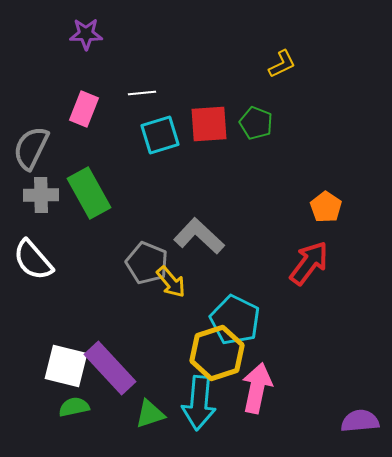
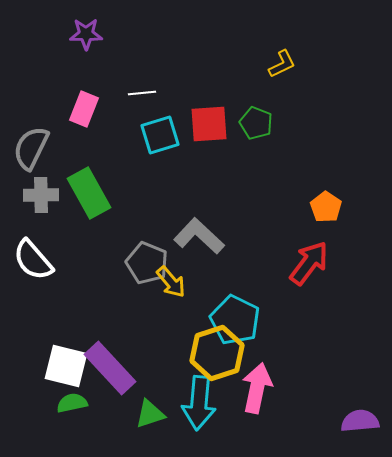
green semicircle: moved 2 px left, 4 px up
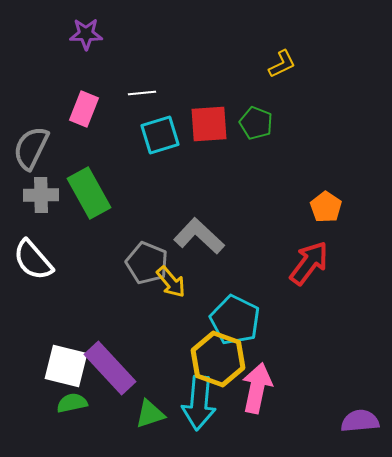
yellow hexagon: moved 1 px right, 6 px down; rotated 22 degrees counterclockwise
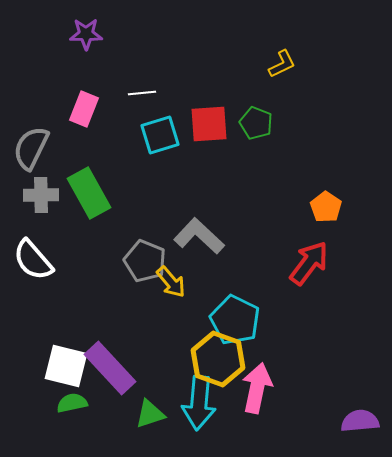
gray pentagon: moved 2 px left, 2 px up
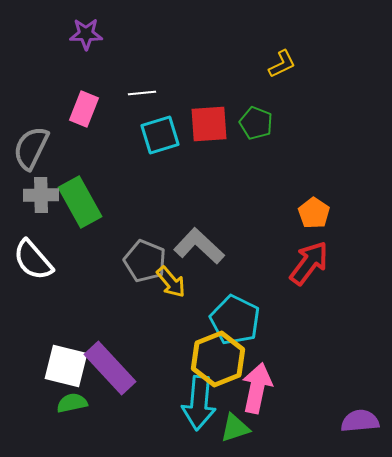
green rectangle: moved 9 px left, 9 px down
orange pentagon: moved 12 px left, 6 px down
gray L-shape: moved 10 px down
yellow hexagon: rotated 18 degrees clockwise
green triangle: moved 85 px right, 14 px down
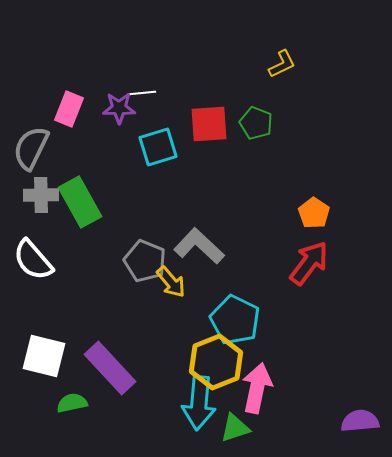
purple star: moved 33 px right, 74 px down
pink rectangle: moved 15 px left
cyan square: moved 2 px left, 12 px down
yellow hexagon: moved 2 px left, 3 px down
white square: moved 22 px left, 10 px up
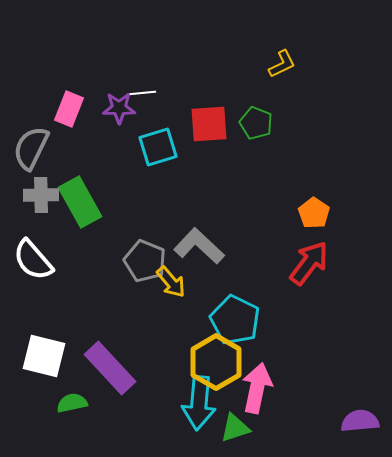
yellow hexagon: rotated 8 degrees counterclockwise
